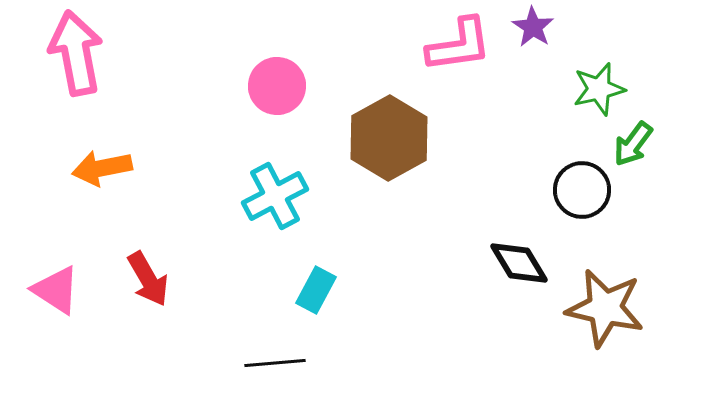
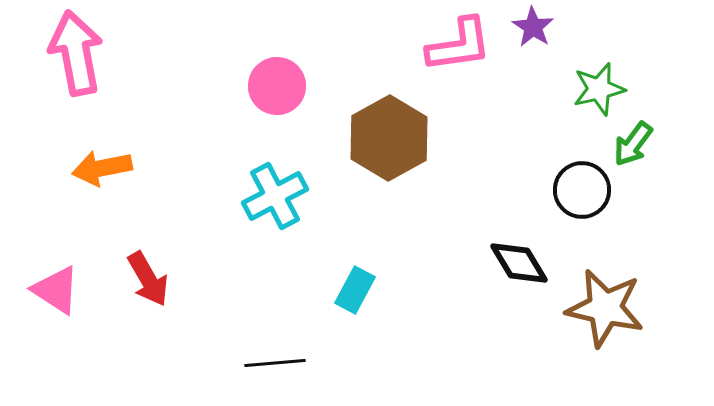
cyan rectangle: moved 39 px right
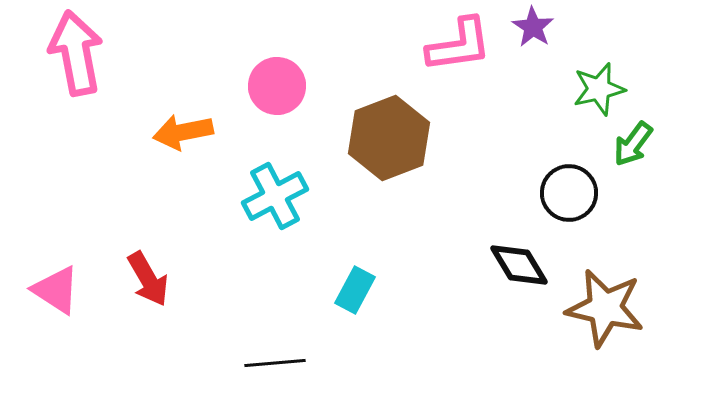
brown hexagon: rotated 8 degrees clockwise
orange arrow: moved 81 px right, 36 px up
black circle: moved 13 px left, 3 px down
black diamond: moved 2 px down
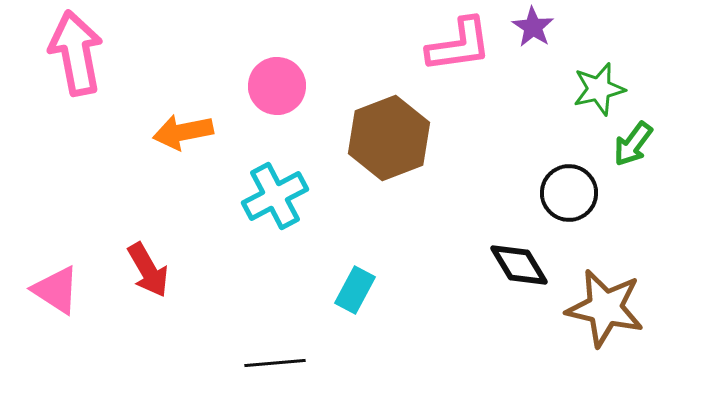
red arrow: moved 9 px up
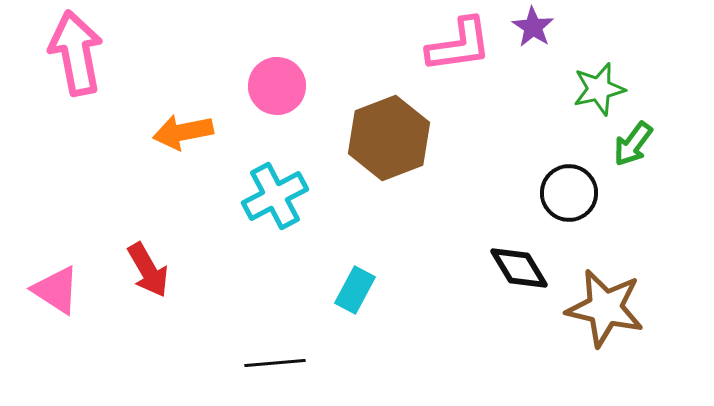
black diamond: moved 3 px down
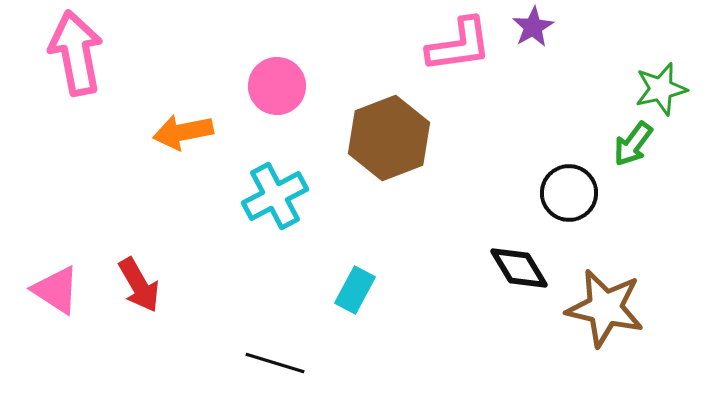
purple star: rotated 9 degrees clockwise
green star: moved 62 px right
red arrow: moved 9 px left, 15 px down
black line: rotated 22 degrees clockwise
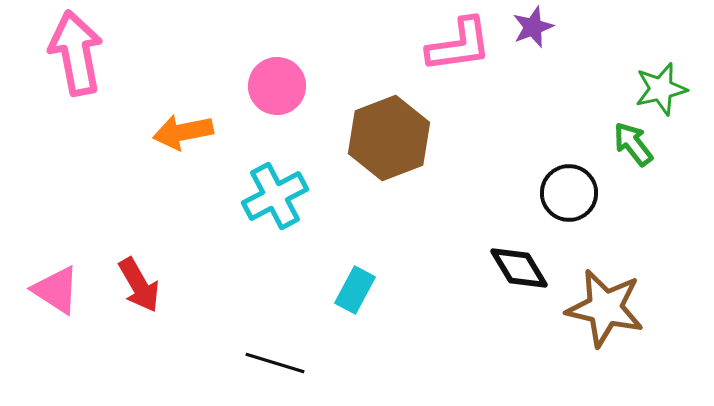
purple star: rotated 9 degrees clockwise
green arrow: rotated 105 degrees clockwise
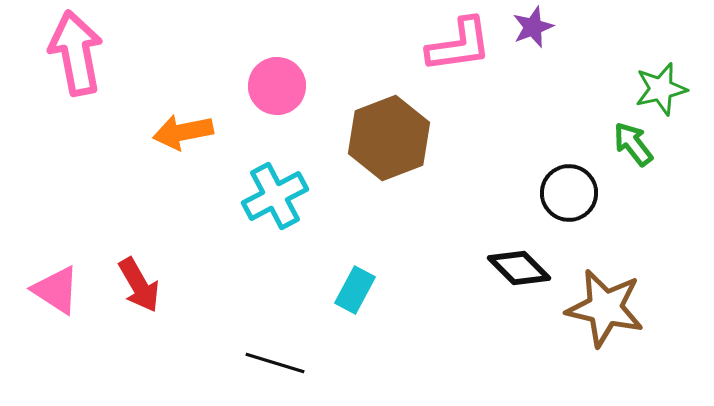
black diamond: rotated 14 degrees counterclockwise
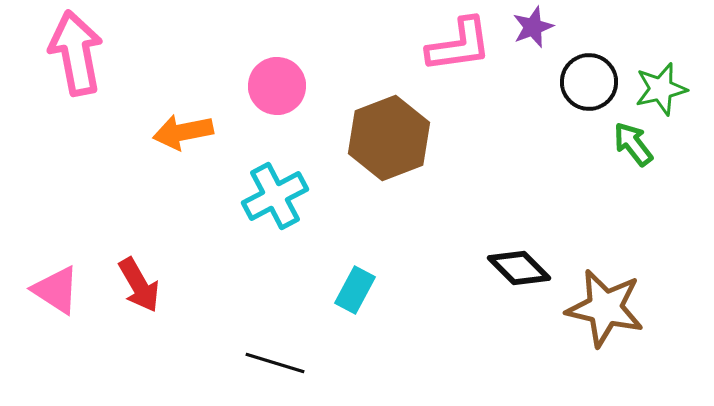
black circle: moved 20 px right, 111 px up
